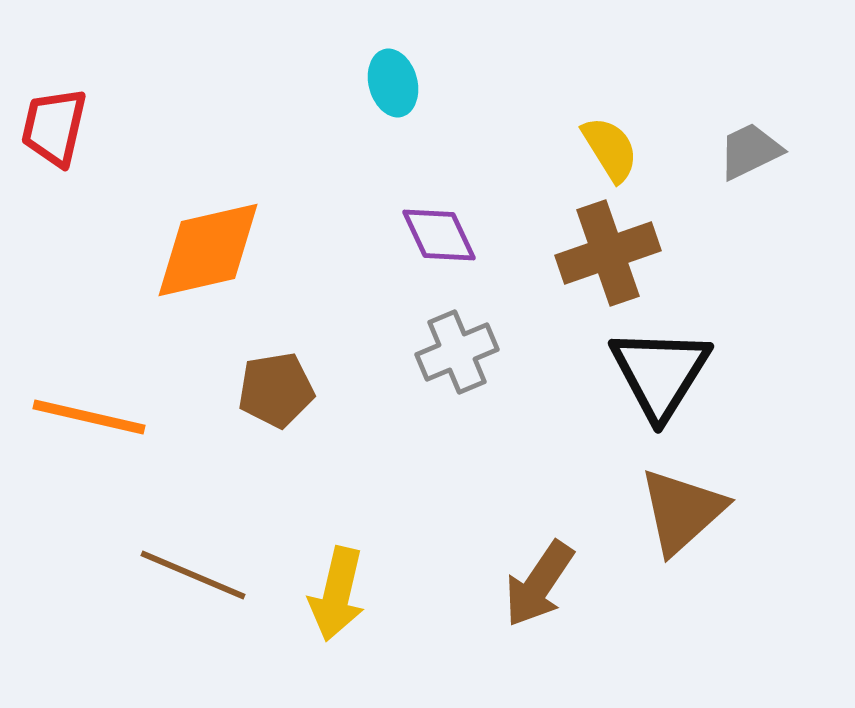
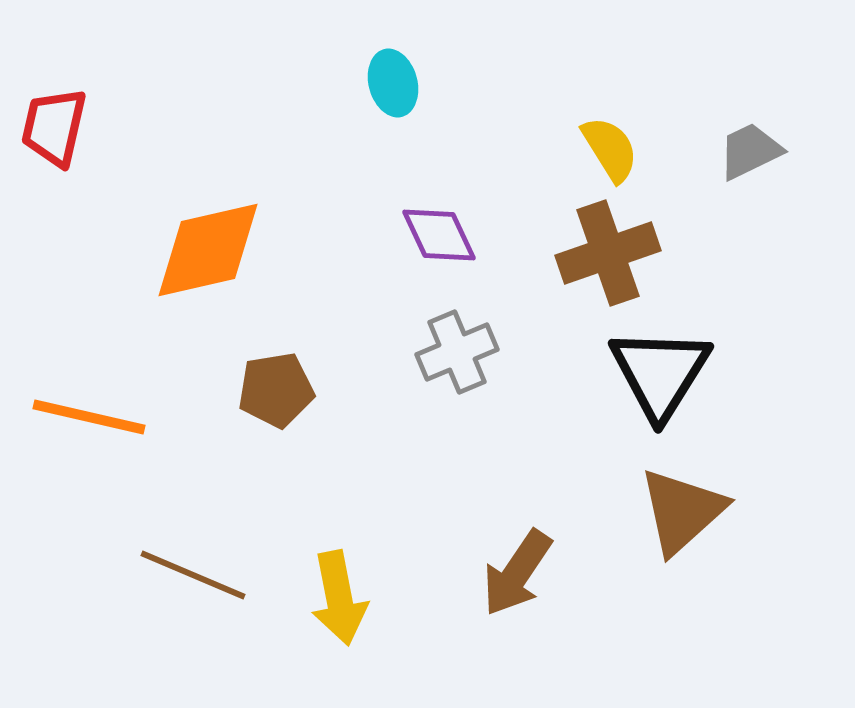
brown arrow: moved 22 px left, 11 px up
yellow arrow: moved 2 px right, 4 px down; rotated 24 degrees counterclockwise
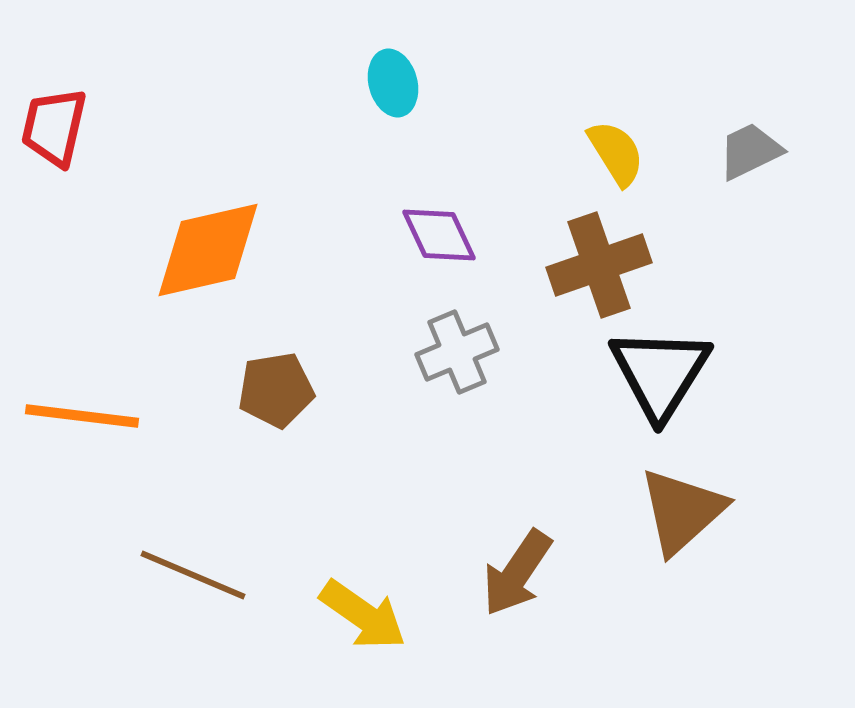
yellow semicircle: moved 6 px right, 4 px down
brown cross: moved 9 px left, 12 px down
orange line: moved 7 px left, 1 px up; rotated 6 degrees counterclockwise
yellow arrow: moved 24 px right, 17 px down; rotated 44 degrees counterclockwise
